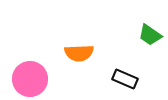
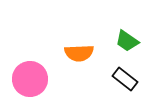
green trapezoid: moved 23 px left, 6 px down
black rectangle: rotated 15 degrees clockwise
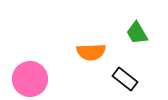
green trapezoid: moved 10 px right, 8 px up; rotated 25 degrees clockwise
orange semicircle: moved 12 px right, 1 px up
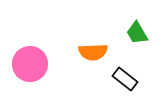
orange semicircle: moved 2 px right
pink circle: moved 15 px up
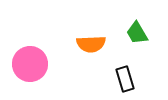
orange semicircle: moved 2 px left, 8 px up
black rectangle: rotated 35 degrees clockwise
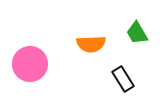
black rectangle: moved 2 px left; rotated 15 degrees counterclockwise
